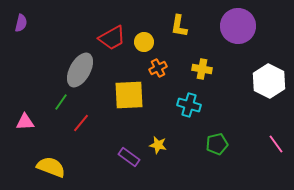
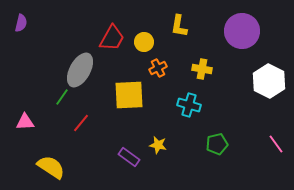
purple circle: moved 4 px right, 5 px down
red trapezoid: rotated 32 degrees counterclockwise
green line: moved 1 px right, 5 px up
yellow semicircle: rotated 12 degrees clockwise
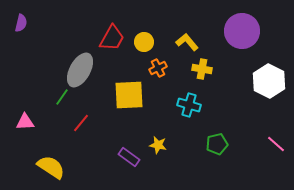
yellow L-shape: moved 8 px right, 16 px down; rotated 130 degrees clockwise
pink line: rotated 12 degrees counterclockwise
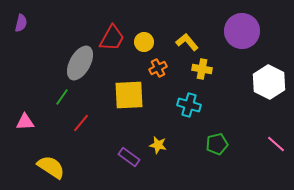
gray ellipse: moved 7 px up
white hexagon: moved 1 px down
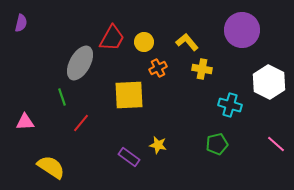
purple circle: moved 1 px up
green line: rotated 54 degrees counterclockwise
cyan cross: moved 41 px right
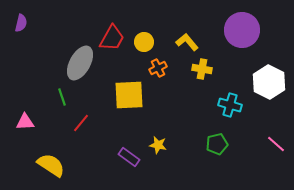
yellow semicircle: moved 2 px up
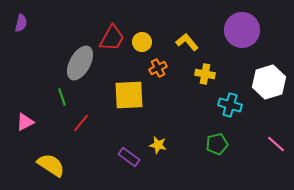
yellow circle: moved 2 px left
yellow cross: moved 3 px right, 5 px down
white hexagon: rotated 16 degrees clockwise
pink triangle: rotated 24 degrees counterclockwise
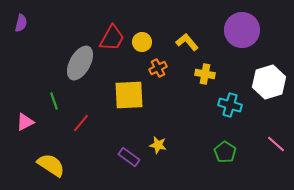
green line: moved 8 px left, 4 px down
green pentagon: moved 8 px right, 8 px down; rotated 25 degrees counterclockwise
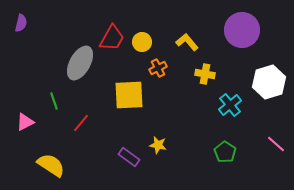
cyan cross: rotated 35 degrees clockwise
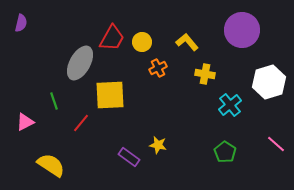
yellow square: moved 19 px left
